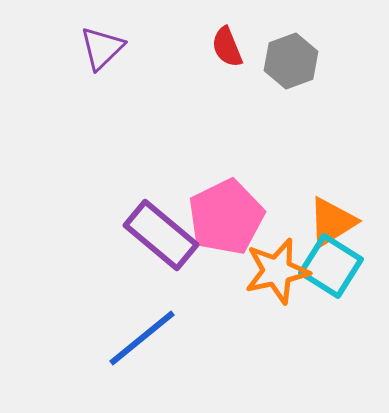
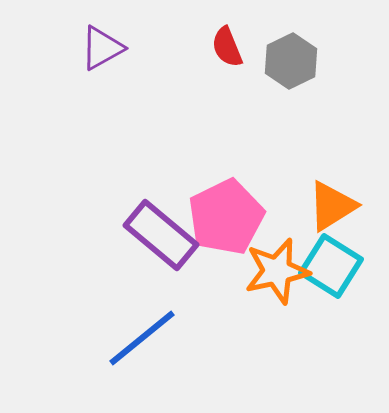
purple triangle: rotated 15 degrees clockwise
gray hexagon: rotated 6 degrees counterclockwise
orange triangle: moved 16 px up
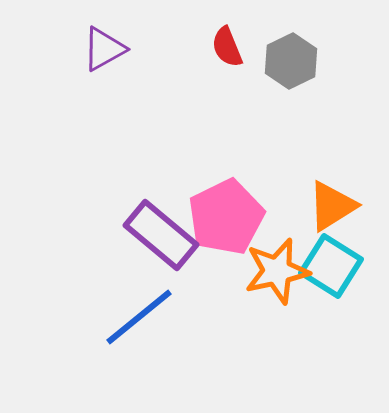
purple triangle: moved 2 px right, 1 px down
blue line: moved 3 px left, 21 px up
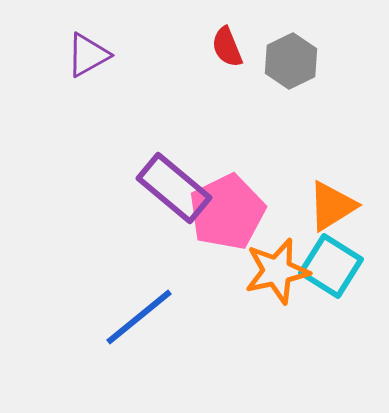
purple triangle: moved 16 px left, 6 px down
pink pentagon: moved 1 px right, 5 px up
purple rectangle: moved 13 px right, 47 px up
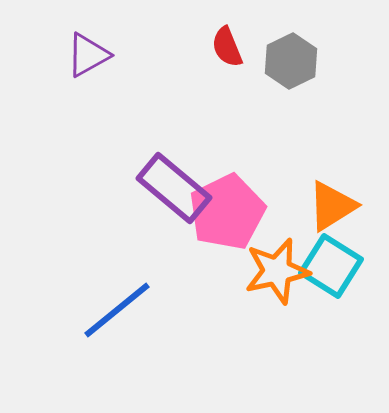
blue line: moved 22 px left, 7 px up
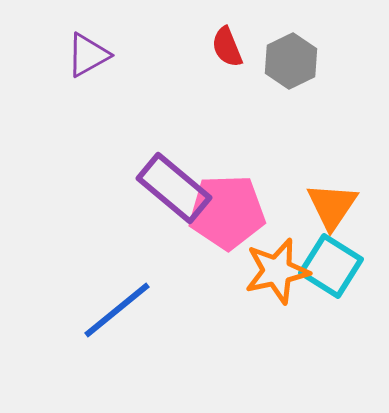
orange triangle: rotated 24 degrees counterclockwise
pink pentagon: rotated 24 degrees clockwise
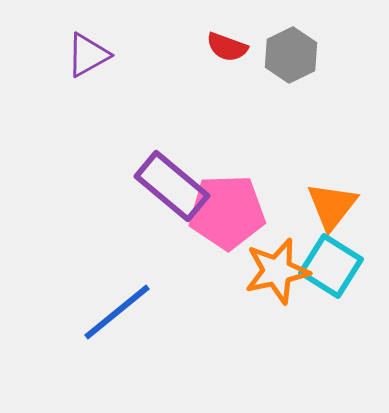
red semicircle: rotated 48 degrees counterclockwise
gray hexagon: moved 6 px up
purple rectangle: moved 2 px left, 2 px up
orange triangle: rotated 4 degrees clockwise
blue line: moved 2 px down
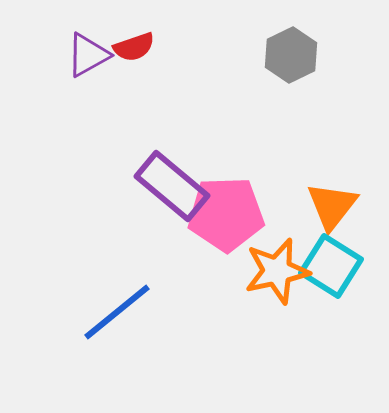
red semicircle: moved 93 px left; rotated 39 degrees counterclockwise
pink pentagon: moved 1 px left, 2 px down
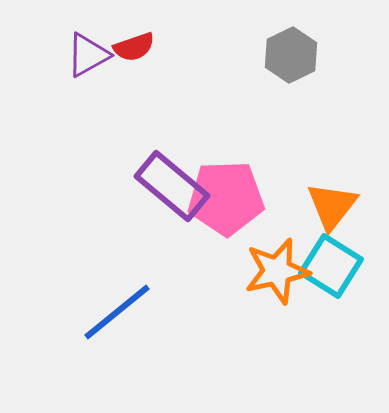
pink pentagon: moved 16 px up
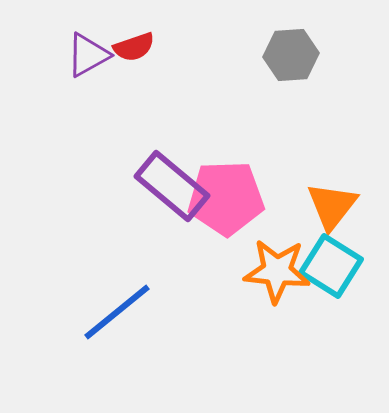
gray hexagon: rotated 22 degrees clockwise
orange star: rotated 18 degrees clockwise
